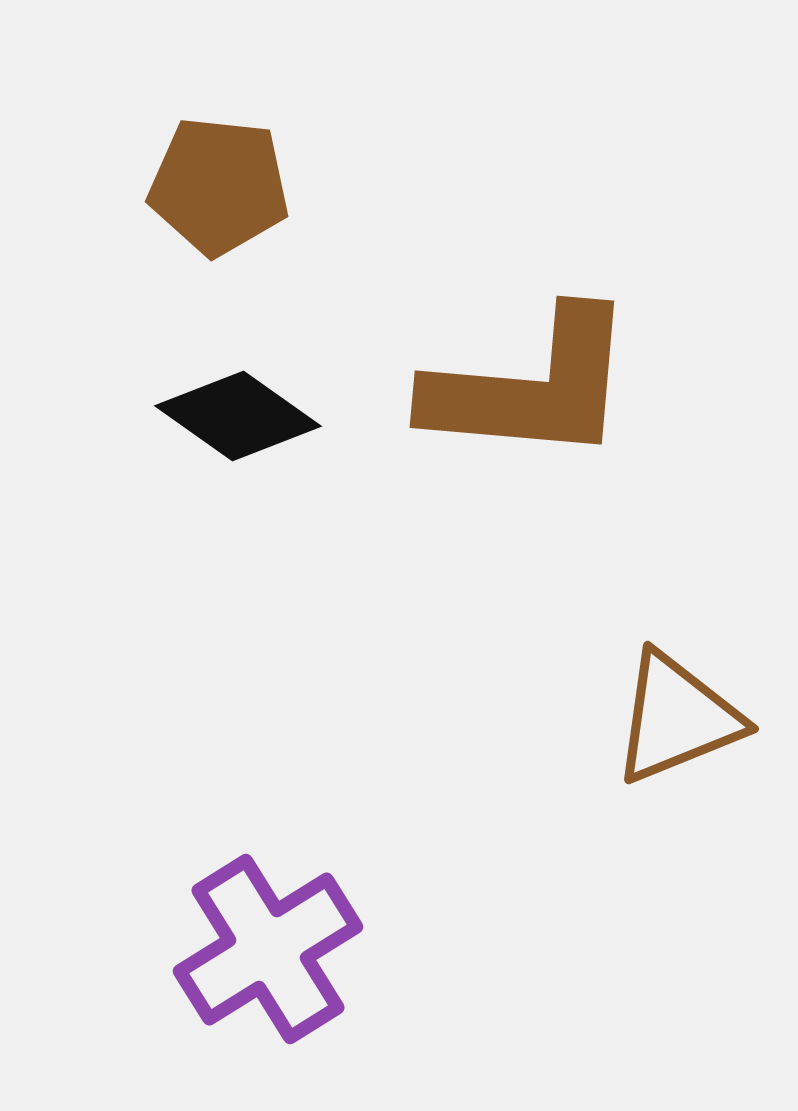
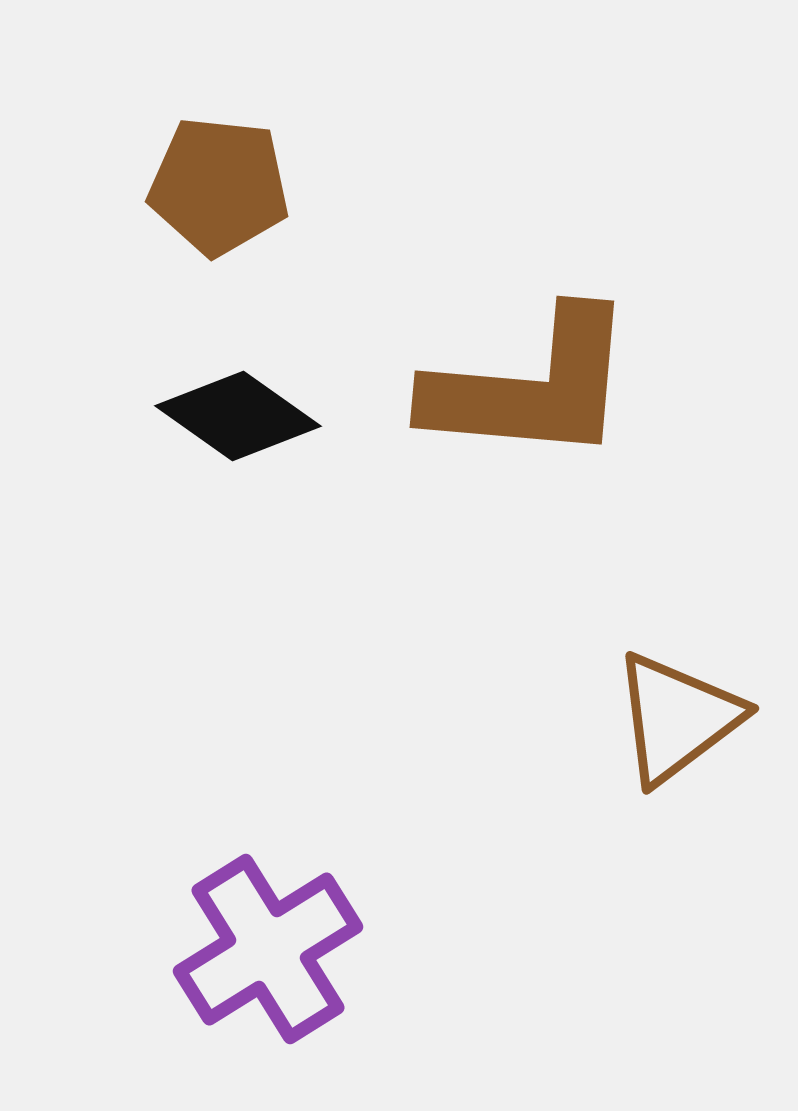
brown triangle: rotated 15 degrees counterclockwise
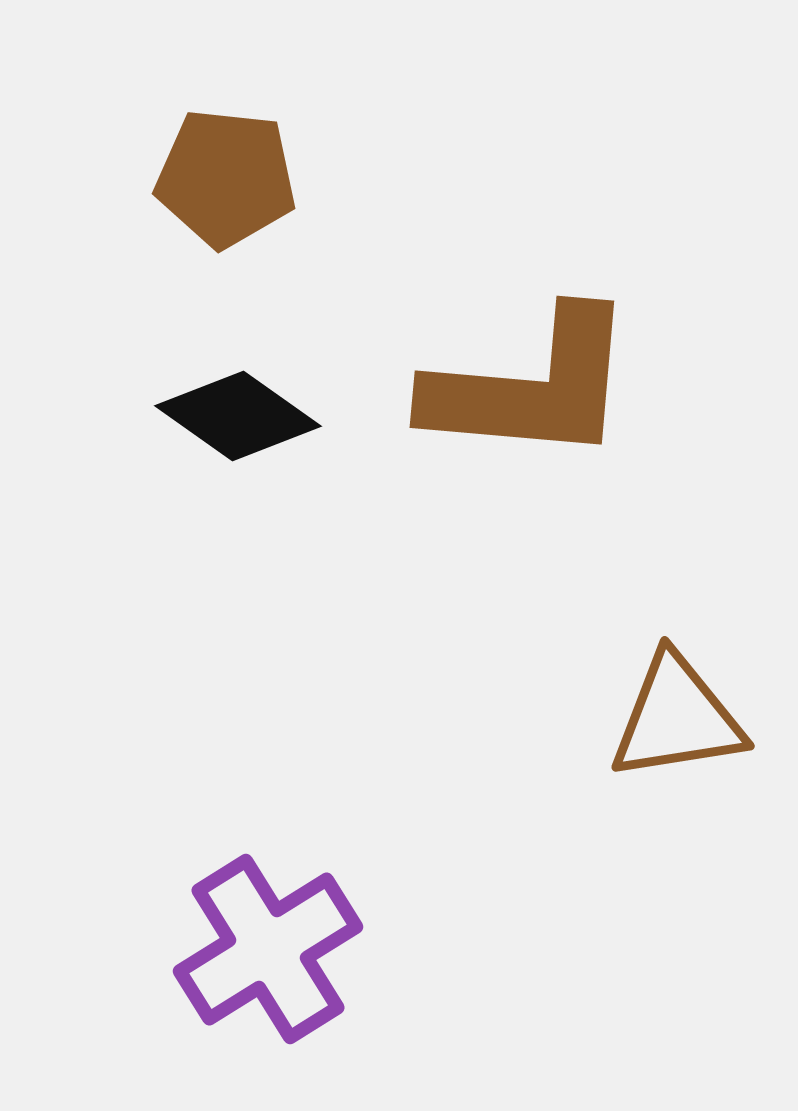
brown pentagon: moved 7 px right, 8 px up
brown triangle: rotated 28 degrees clockwise
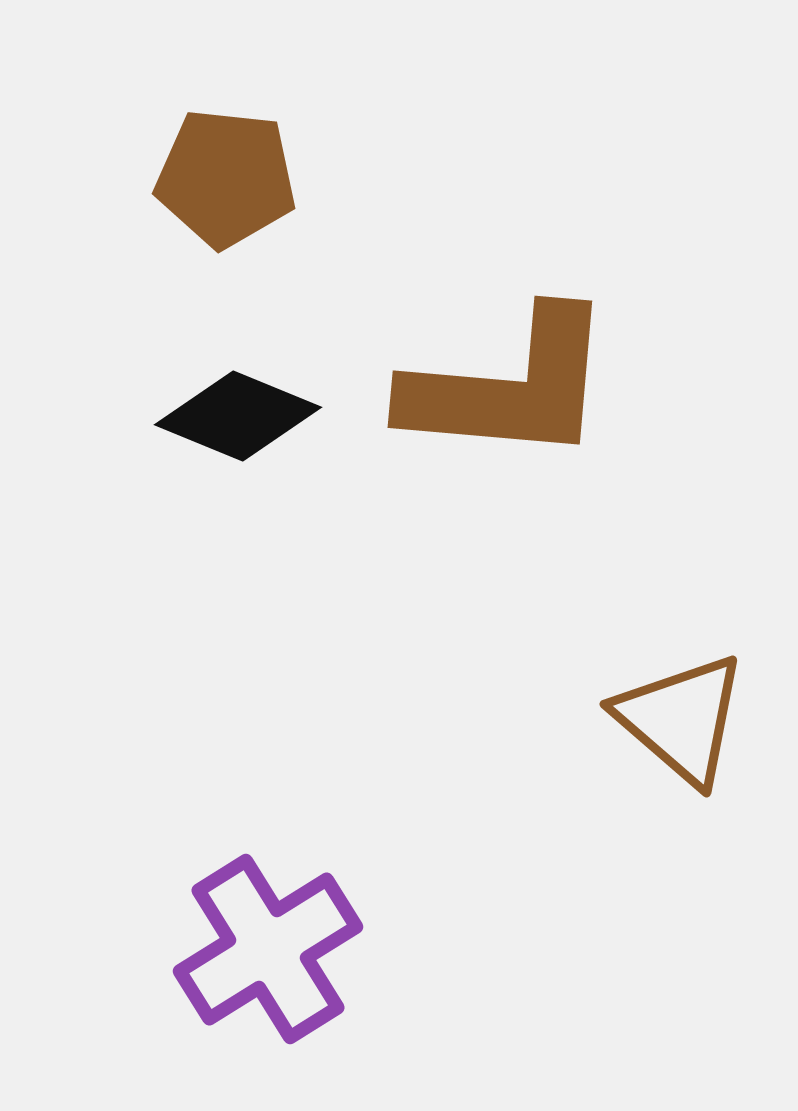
brown L-shape: moved 22 px left
black diamond: rotated 13 degrees counterclockwise
brown triangle: moved 4 px right, 1 px down; rotated 50 degrees clockwise
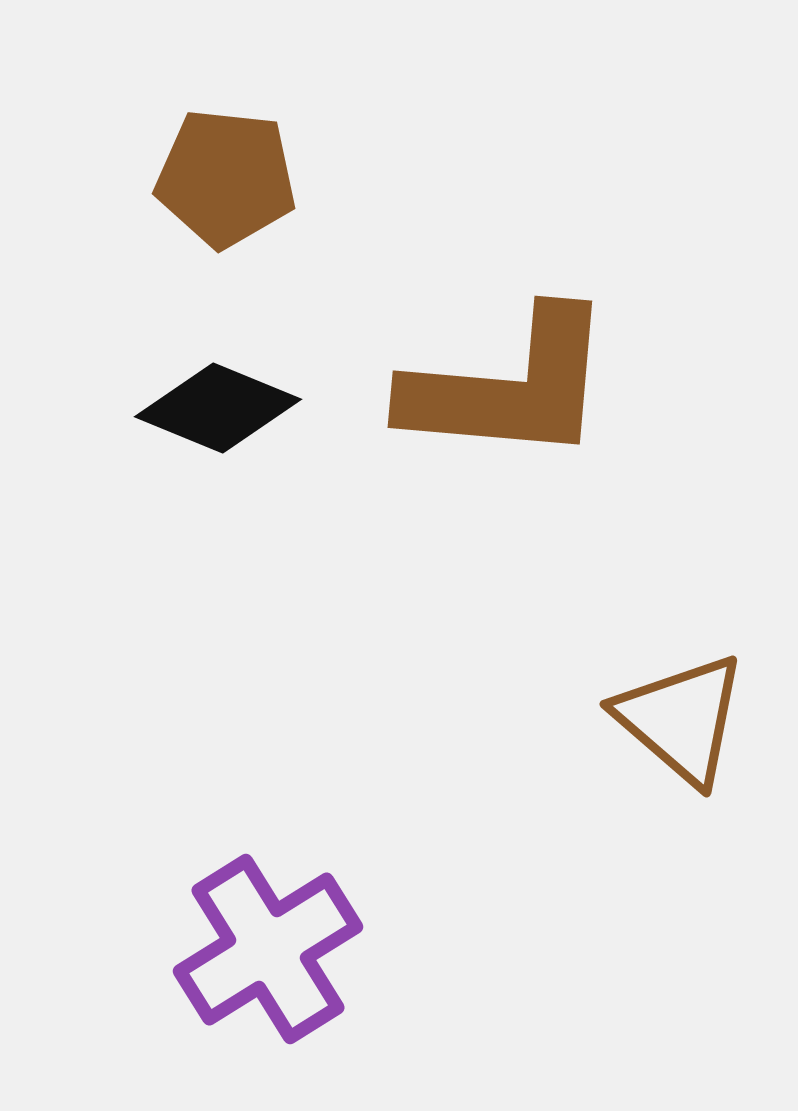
black diamond: moved 20 px left, 8 px up
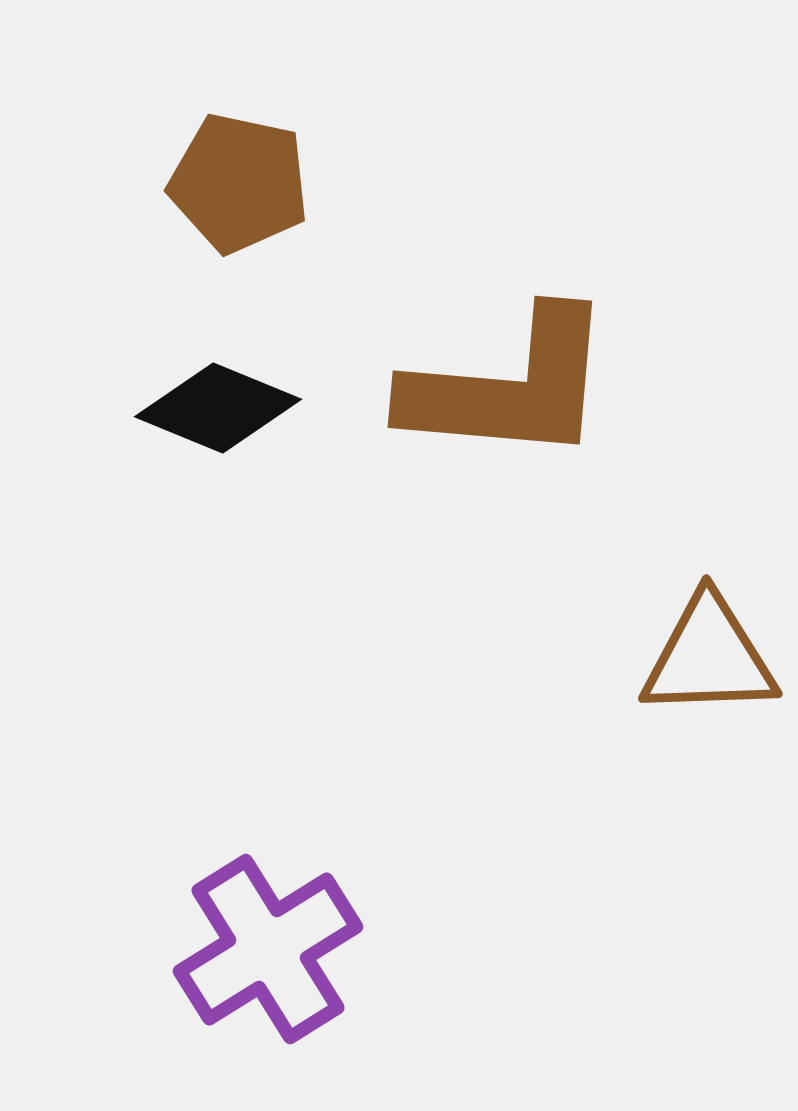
brown pentagon: moved 13 px right, 5 px down; rotated 6 degrees clockwise
brown triangle: moved 28 px right, 62 px up; rotated 43 degrees counterclockwise
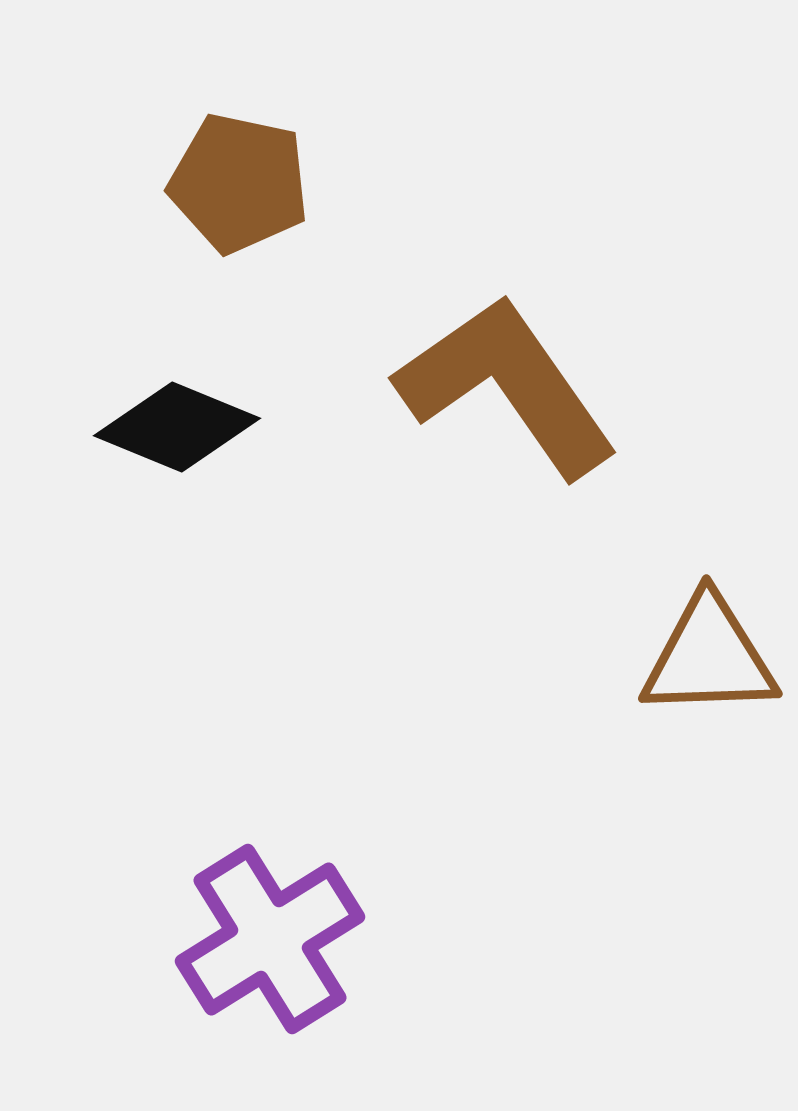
brown L-shape: moved 2 px left, 1 px up; rotated 130 degrees counterclockwise
black diamond: moved 41 px left, 19 px down
purple cross: moved 2 px right, 10 px up
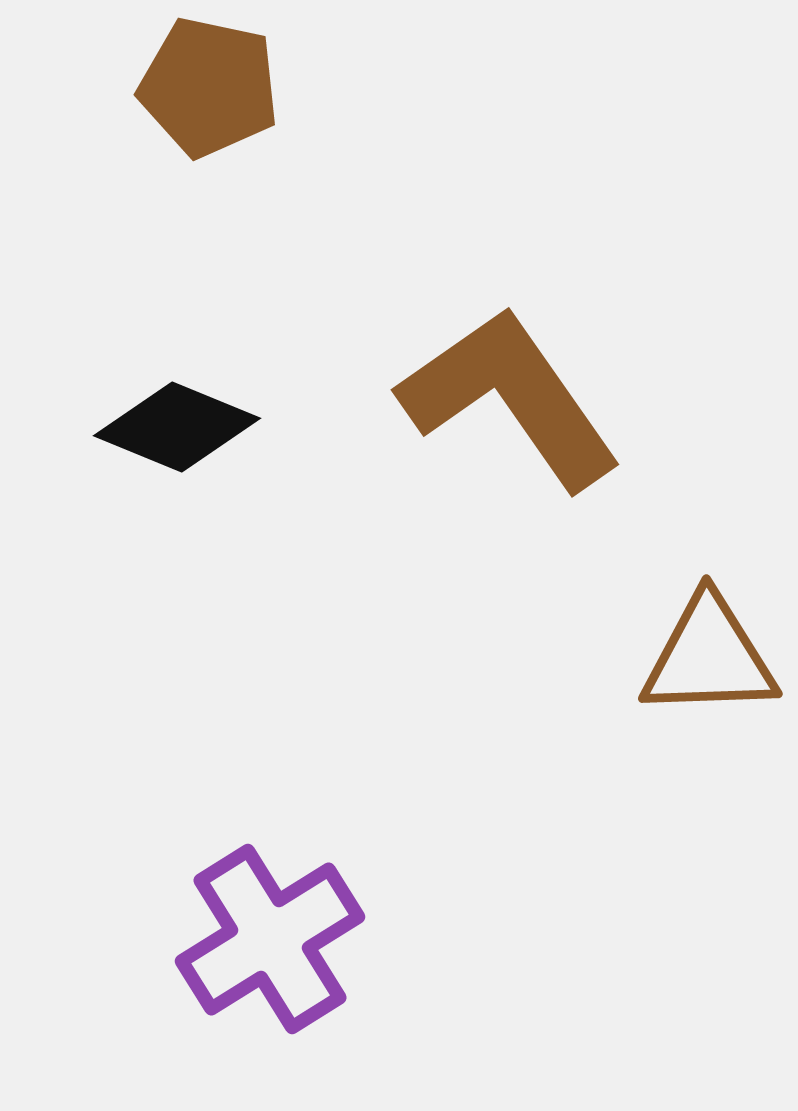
brown pentagon: moved 30 px left, 96 px up
brown L-shape: moved 3 px right, 12 px down
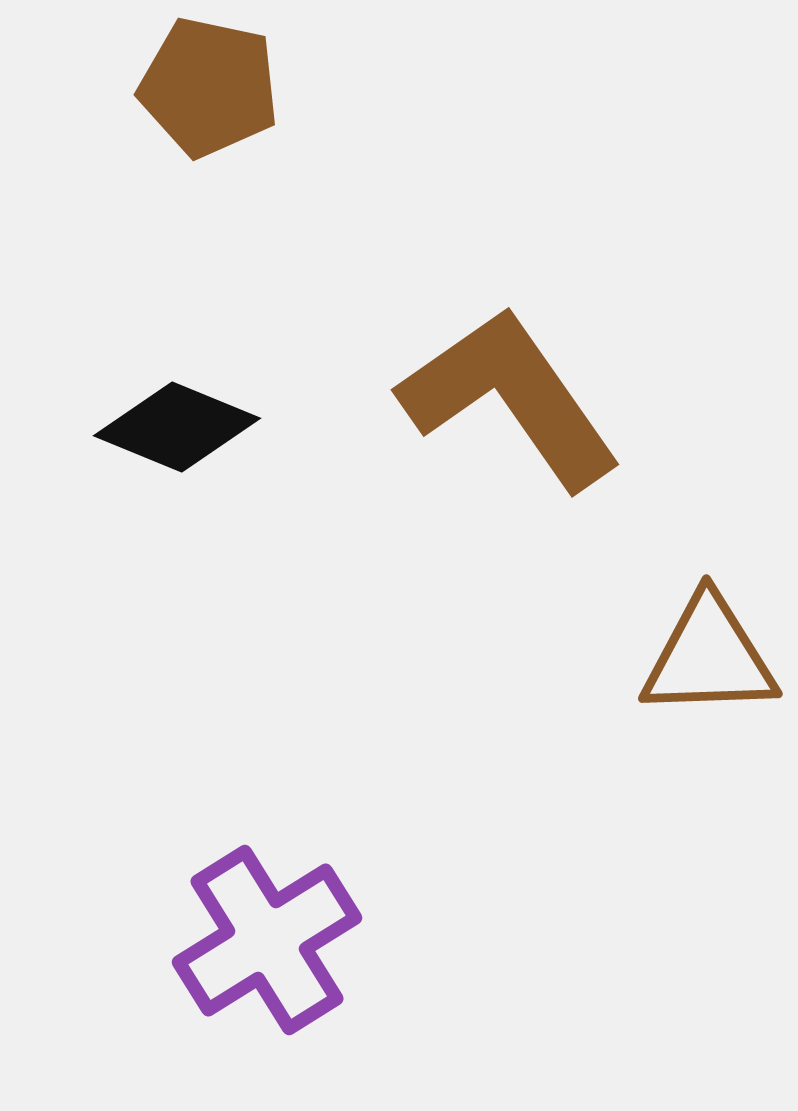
purple cross: moved 3 px left, 1 px down
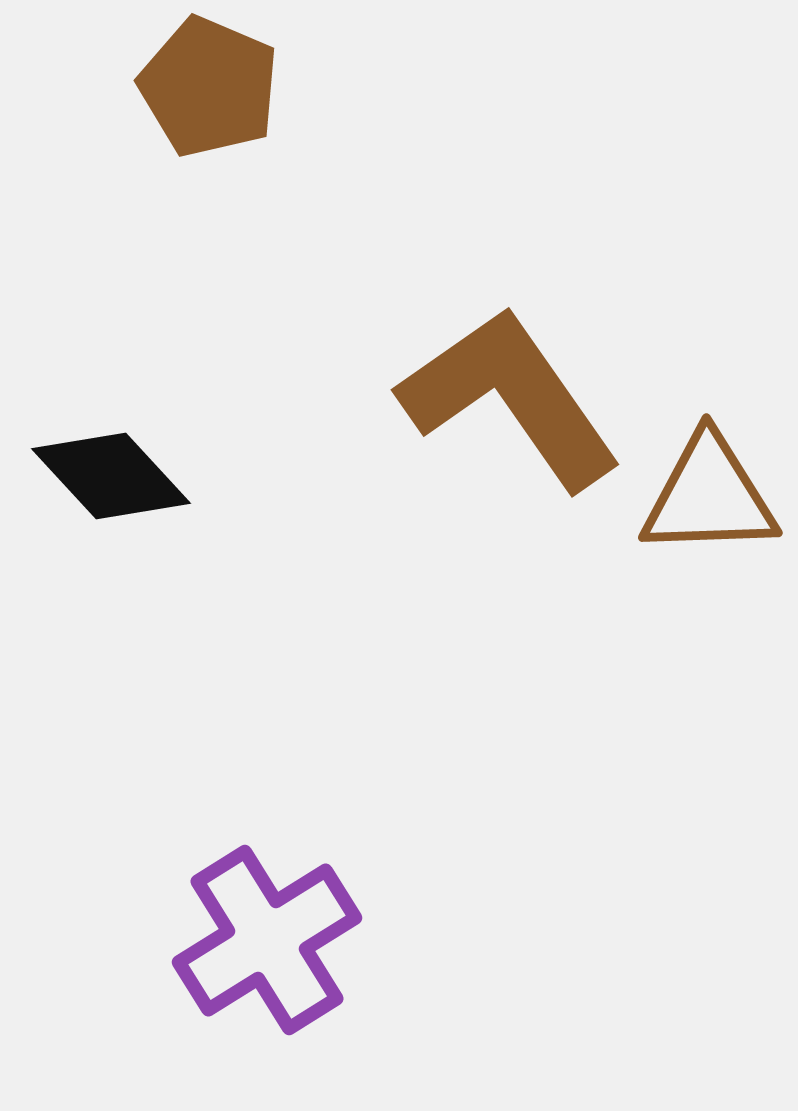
brown pentagon: rotated 11 degrees clockwise
black diamond: moved 66 px left, 49 px down; rotated 25 degrees clockwise
brown triangle: moved 161 px up
